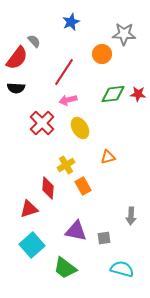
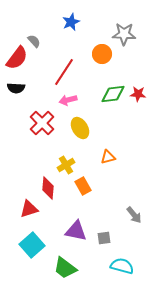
gray arrow: moved 3 px right, 1 px up; rotated 42 degrees counterclockwise
cyan semicircle: moved 3 px up
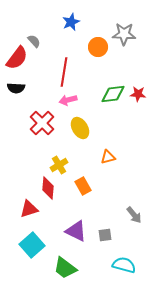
orange circle: moved 4 px left, 7 px up
red line: rotated 24 degrees counterclockwise
yellow cross: moved 7 px left
purple triangle: rotated 15 degrees clockwise
gray square: moved 1 px right, 3 px up
cyan semicircle: moved 2 px right, 1 px up
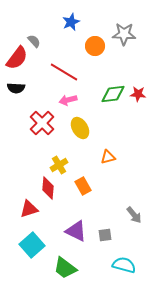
orange circle: moved 3 px left, 1 px up
red line: rotated 68 degrees counterclockwise
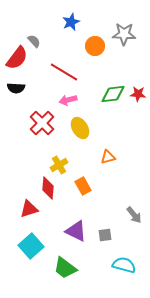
cyan square: moved 1 px left, 1 px down
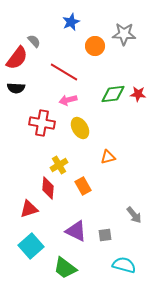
red cross: rotated 35 degrees counterclockwise
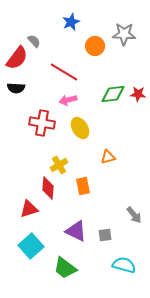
orange rectangle: rotated 18 degrees clockwise
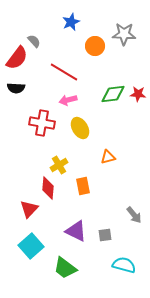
red triangle: rotated 30 degrees counterclockwise
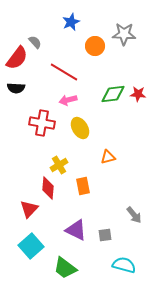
gray semicircle: moved 1 px right, 1 px down
purple triangle: moved 1 px up
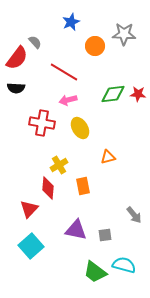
purple triangle: rotated 15 degrees counterclockwise
green trapezoid: moved 30 px right, 4 px down
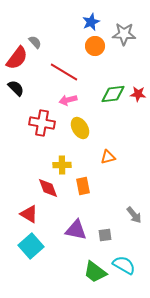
blue star: moved 20 px right
black semicircle: rotated 138 degrees counterclockwise
yellow cross: moved 3 px right; rotated 30 degrees clockwise
red diamond: rotated 25 degrees counterclockwise
red triangle: moved 5 px down; rotated 42 degrees counterclockwise
cyan semicircle: rotated 15 degrees clockwise
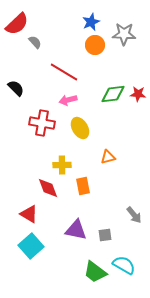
orange circle: moved 1 px up
red semicircle: moved 34 px up; rotated 10 degrees clockwise
